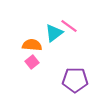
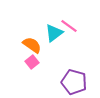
orange semicircle: rotated 30 degrees clockwise
purple pentagon: moved 1 px left, 2 px down; rotated 15 degrees clockwise
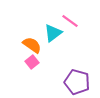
pink line: moved 1 px right, 5 px up
cyan triangle: moved 1 px left
purple pentagon: moved 3 px right
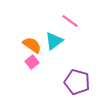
cyan triangle: moved 1 px right, 8 px down
